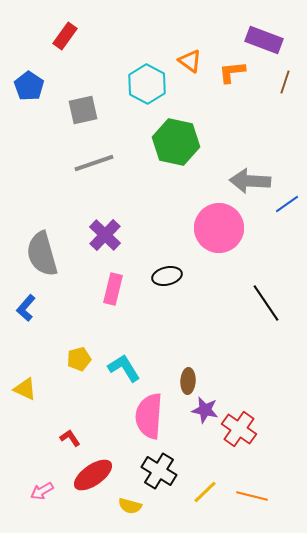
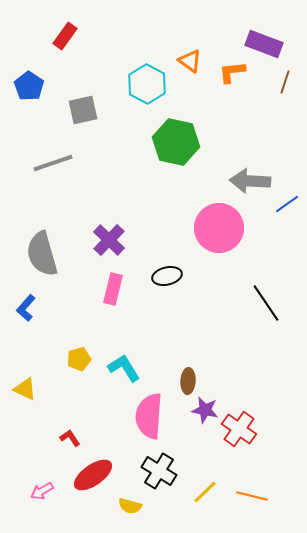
purple rectangle: moved 4 px down
gray line: moved 41 px left
purple cross: moved 4 px right, 5 px down
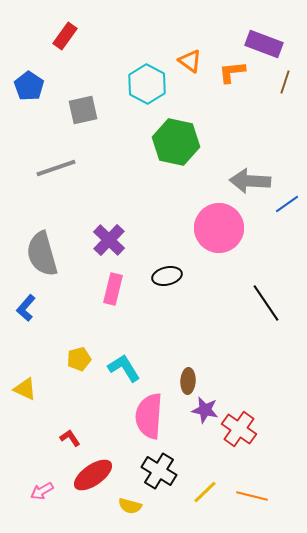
gray line: moved 3 px right, 5 px down
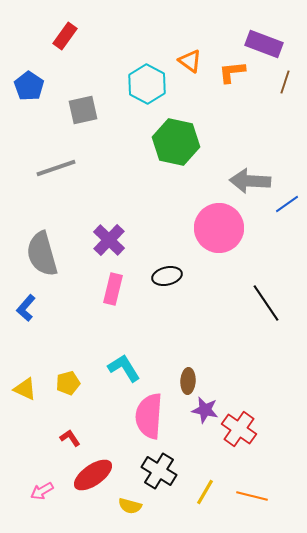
yellow pentagon: moved 11 px left, 24 px down
yellow line: rotated 16 degrees counterclockwise
